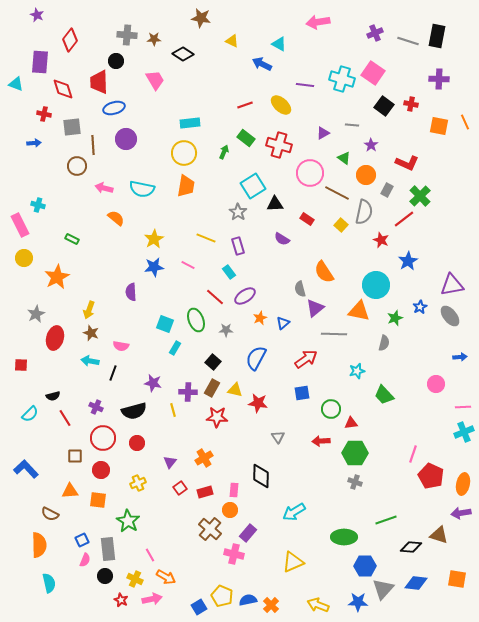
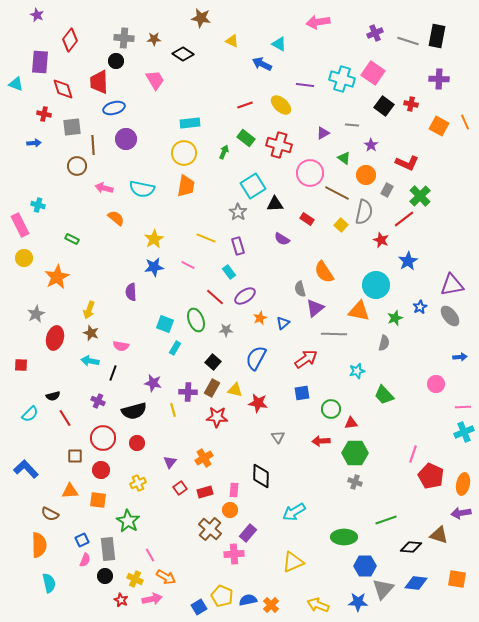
gray cross at (127, 35): moved 3 px left, 3 px down
orange square at (439, 126): rotated 18 degrees clockwise
purple cross at (96, 407): moved 2 px right, 6 px up
pink cross at (234, 554): rotated 18 degrees counterclockwise
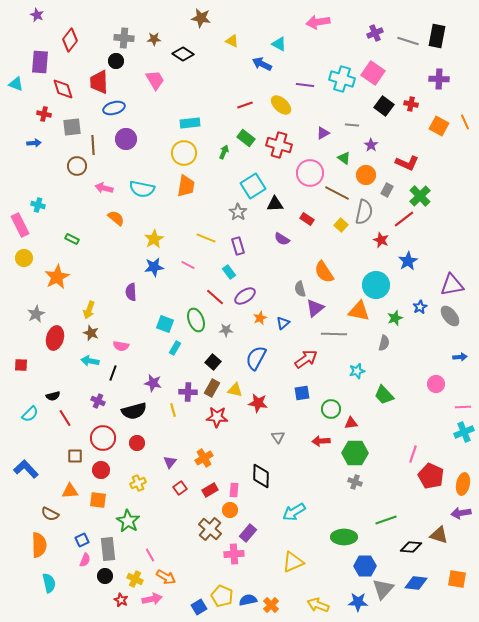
red rectangle at (205, 492): moved 5 px right, 2 px up; rotated 14 degrees counterclockwise
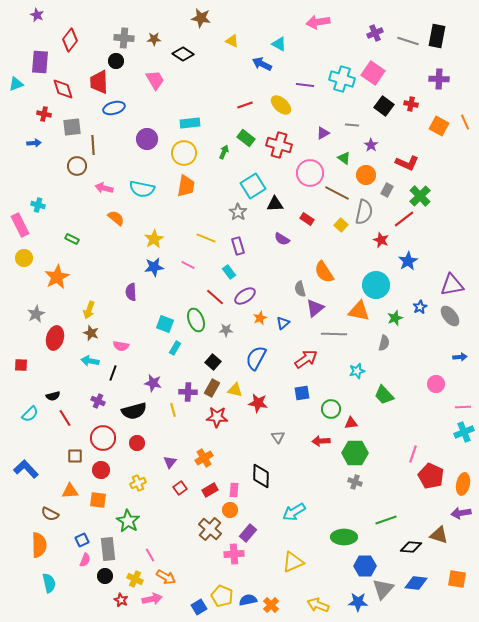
cyan triangle at (16, 84): rotated 42 degrees counterclockwise
purple circle at (126, 139): moved 21 px right
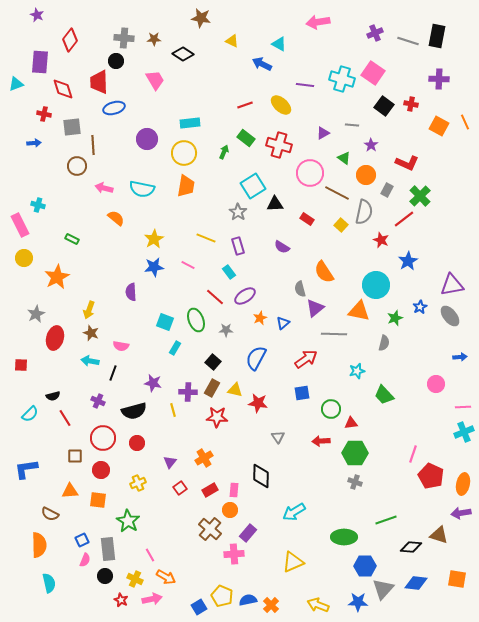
purple semicircle at (282, 239): moved 8 px down
cyan square at (165, 324): moved 2 px up
blue L-shape at (26, 469): rotated 55 degrees counterclockwise
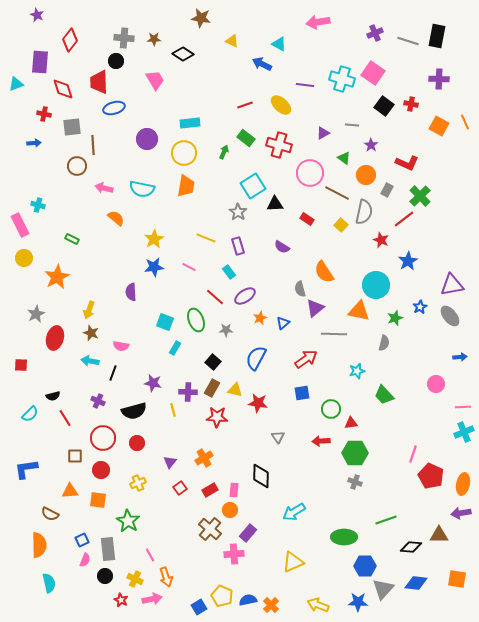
pink line at (188, 265): moved 1 px right, 2 px down
brown triangle at (439, 535): rotated 18 degrees counterclockwise
orange arrow at (166, 577): rotated 42 degrees clockwise
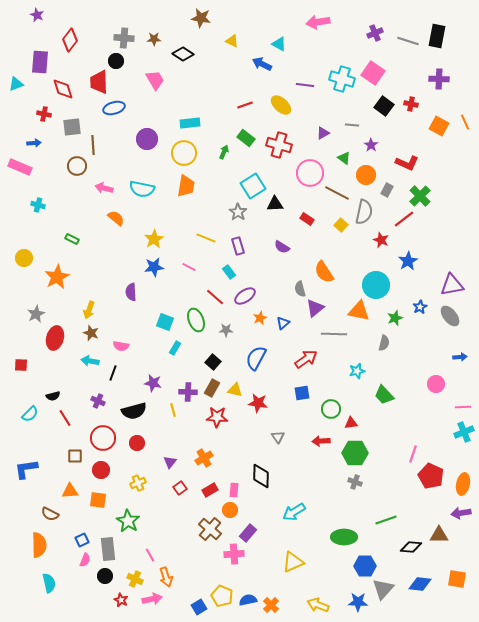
pink rectangle at (20, 225): moved 58 px up; rotated 40 degrees counterclockwise
blue diamond at (416, 583): moved 4 px right, 1 px down
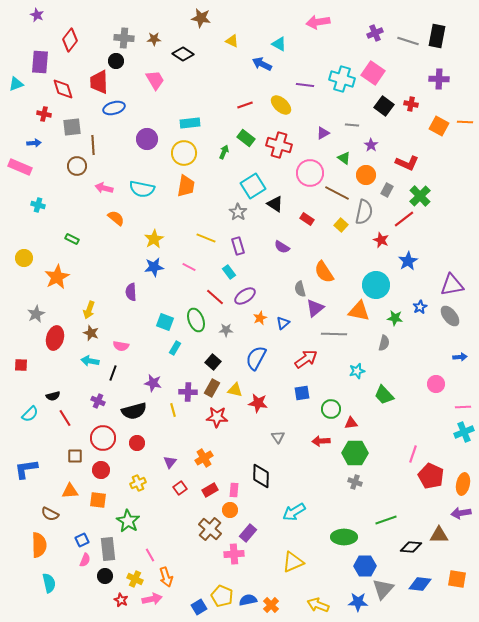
orange line at (465, 122): rotated 63 degrees counterclockwise
black triangle at (275, 204): rotated 36 degrees clockwise
green star at (395, 318): rotated 28 degrees clockwise
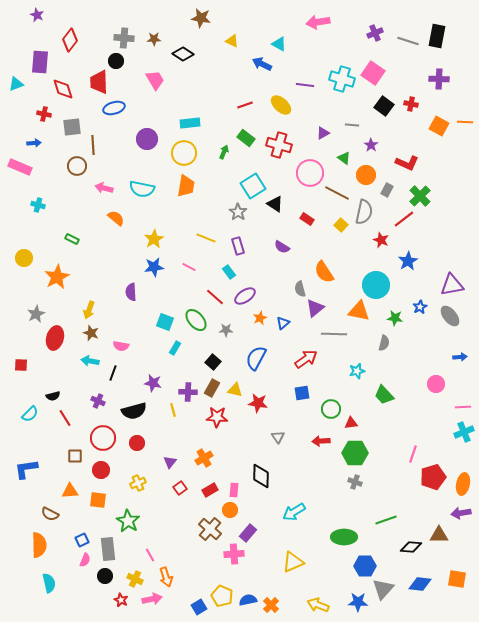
green ellipse at (196, 320): rotated 20 degrees counterclockwise
red pentagon at (431, 476): moved 2 px right, 1 px down; rotated 30 degrees clockwise
